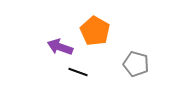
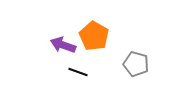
orange pentagon: moved 1 px left, 5 px down
purple arrow: moved 3 px right, 2 px up
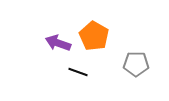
purple arrow: moved 5 px left, 2 px up
gray pentagon: rotated 15 degrees counterclockwise
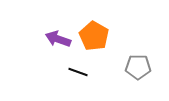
purple arrow: moved 4 px up
gray pentagon: moved 2 px right, 3 px down
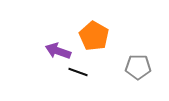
purple arrow: moved 12 px down
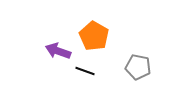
gray pentagon: rotated 10 degrees clockwise
black line: moved 7 px right, 1 px up
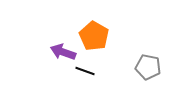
purple arrow: moved 5 px right, 1 px down
gray pentagon: moved 10 px right
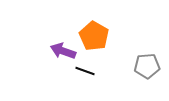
purple arrow: moved 1 px up
gray pentagon: moved 1 px left, 1 px up; rotated 15 degrees counterclockwise
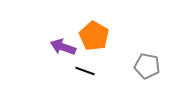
purple arrow: moved 4 px up
gray pentagon: rotated 15 degrees clockwise
